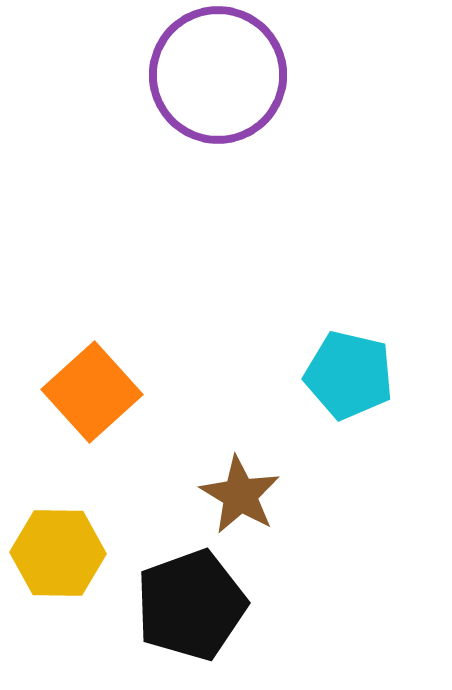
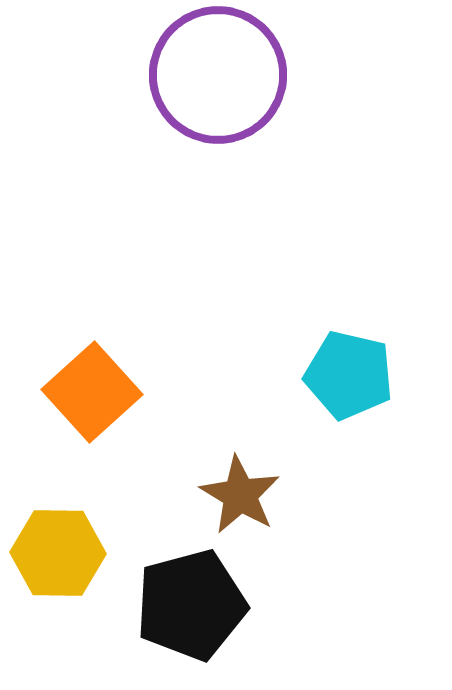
black pentagon: rotated 5 degrees clockwise
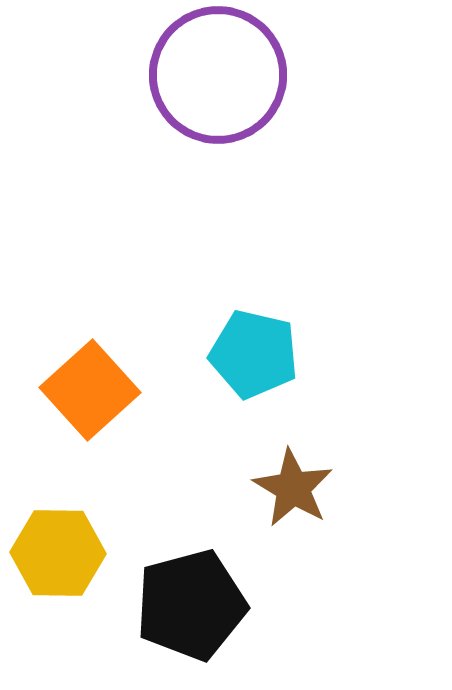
cyan pentagon: moved 95 px left, 21 px up
orange square: moved 2 px left, 2 px up
brown star: moved 53 px right, 7 px up
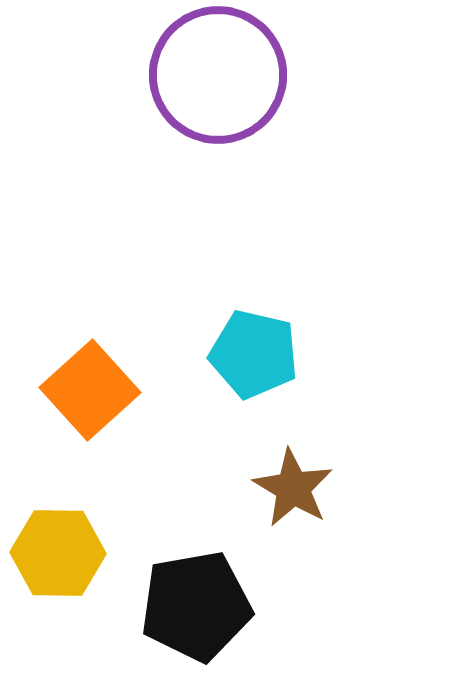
black pentagon: moved 5 px right, 1 px down; rotated 5 degrees clockwise
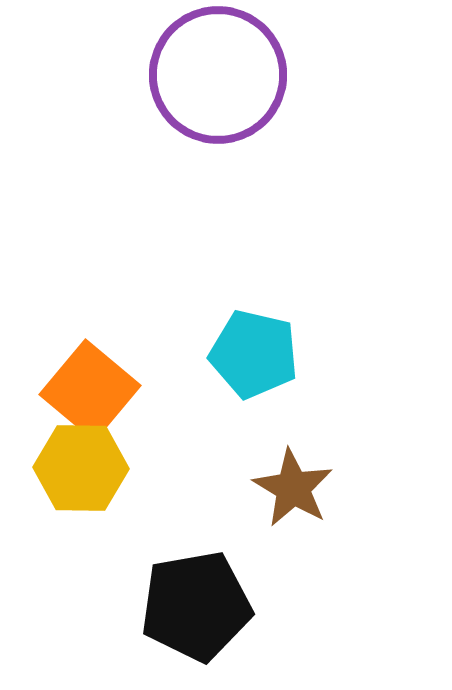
orange square: rotated 8 degrees counterclockwise
yellow hexagon: moved 23 px right, 85 px up
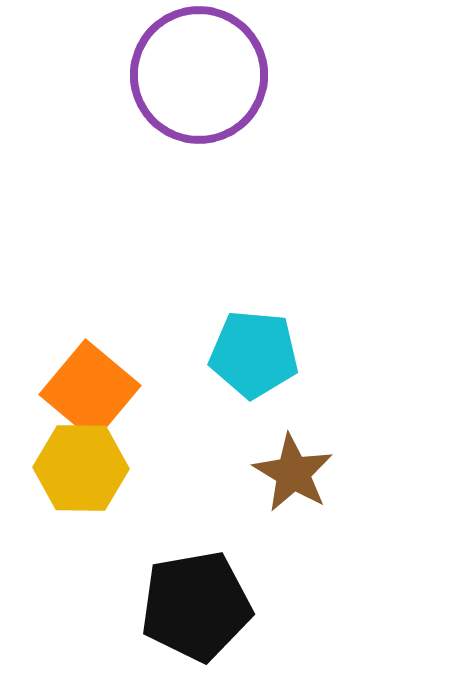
purple circle: moved 19 px left
cyan pentagon: rotated 8 degrees counterclockwise
brown star: moved 15 px up
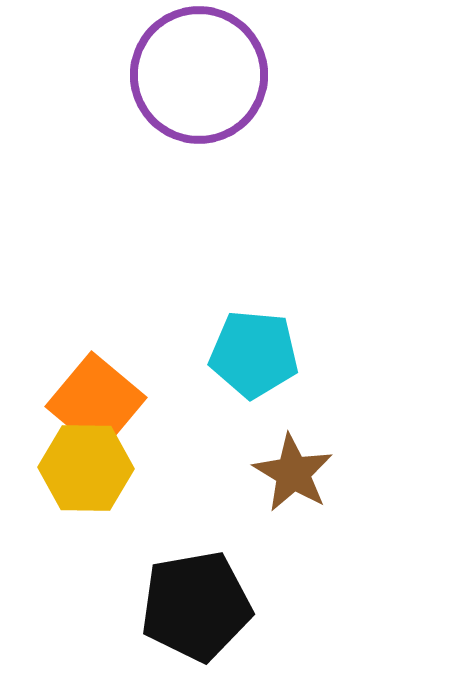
orange square: moved 6 px right, 12 px down
yellow hexagon: moved 5 px right
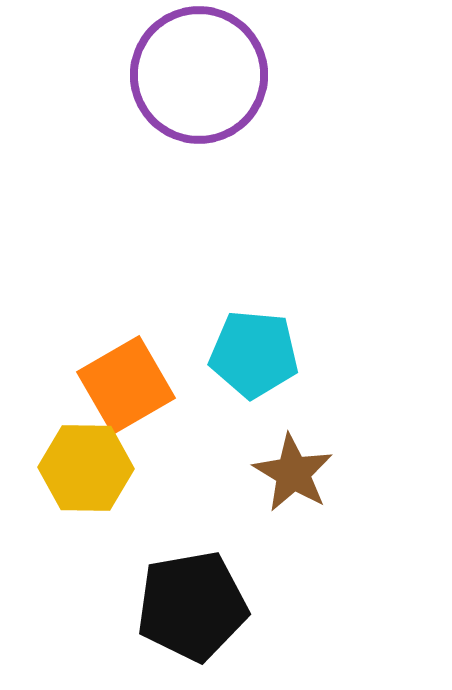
orange square: moved 30 px right, 17 px up; rotated 20 degrees clockwise
black pentagon: moved 4 px left
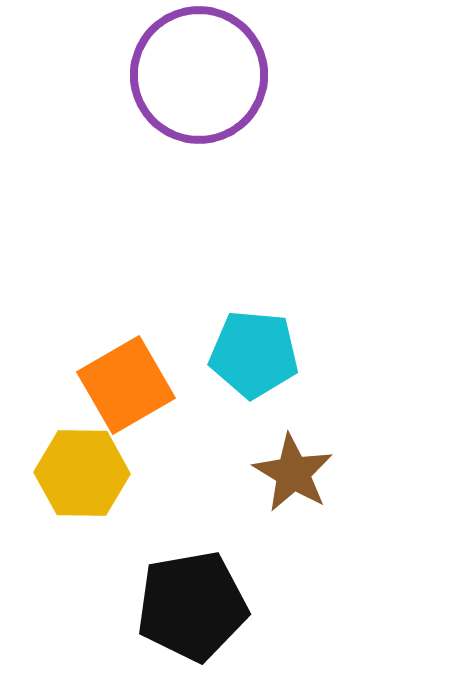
yellow hexagon: moved 4 px left, 5 px down
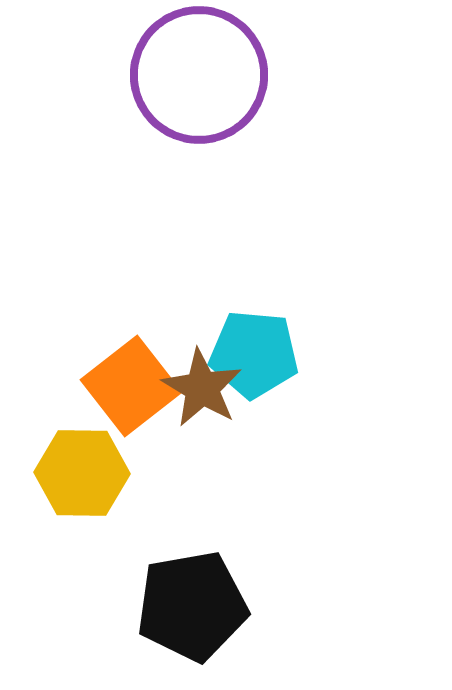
orange square: moved 5 px right, 1 px down; rotated 8 degrees counterclockwise
brown star: moved 91 px left, 85 px up
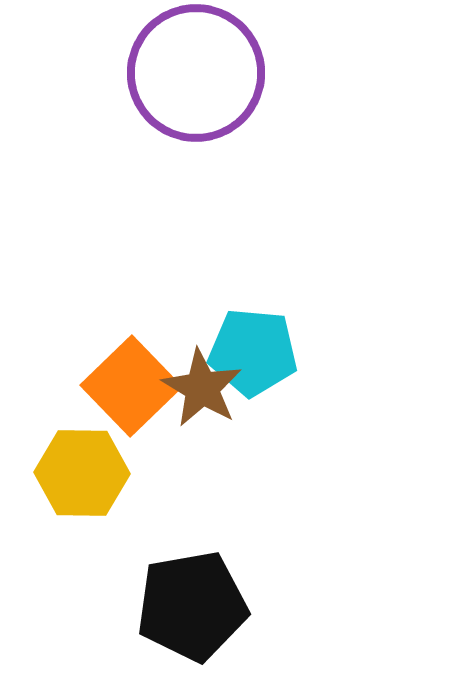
purple circle: moved 3 px left, 2 px up
cyan pentagon: moved 1 px left, 2 px up
orange square: rotated 6 degrees counterclockwise
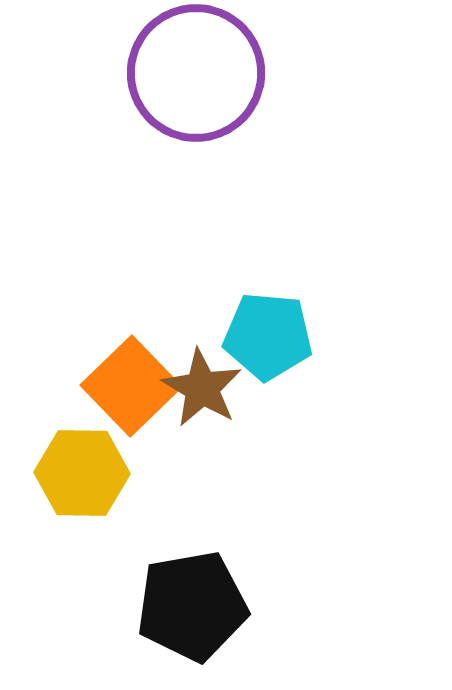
cyan pentagon: moved 15 px right, 16 px up
